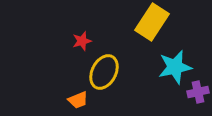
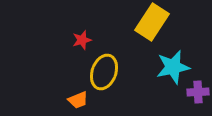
red star: moved 1 px up
cyan star: moved 2 px left
yellow ellipse: rotated 8 degrees counterclockwise
purple cross: rotated 10 degrees clockwise
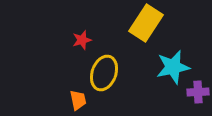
yellow rectangle: moved 6 px left, 1 px down
yellow ellipse: moved 1 px down
orange trapezoid: rotated 80 degrees counterclockwise
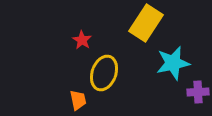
red star: rotated 24 degrees counterclockwise
cyan star: moved 4 px up
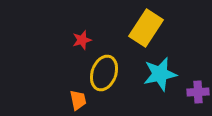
yellow rectangle: moved 5 px down
red star: rotated 24 degrees clockwise
cyan star: moved 13 px left, 11 px down
